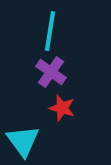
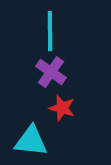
cyan line: rotated 9 degrees counterclockwise
cyan triangle: moved 8 px right; rotated 48 degrees counterclockwise
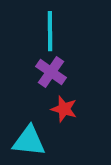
red star: moved 2 px right, 1 px down
cyan triangle: moved 2 px left
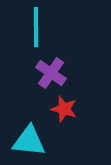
cyan line: moved 14 px left, 4 px up
purple cross: moved 1 px down
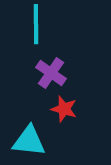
cyan line: moved 3 px up
